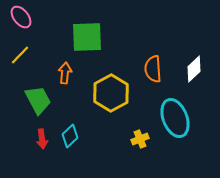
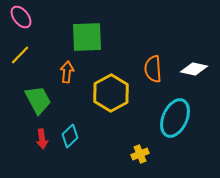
white diamond: rotated 56 degrees clockwise
orange arrow: moved 2 px right, 1 px up
cyan ellipse: rotated 45 degrees clockwise
yellow cross: moved 15 px down
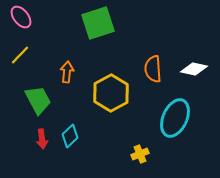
green square: moved 11 px right, 14 px up; rotated 16 degrees counterclockwise
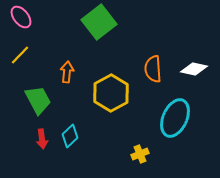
green square: moved 1 px right, 1 px up; rotated 20 degrees counterclockwise
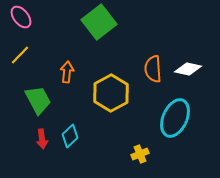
white diamond: moved 6 px left
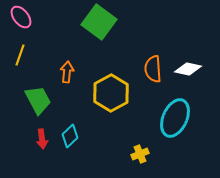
green square: rotated 16 degrees counterclockwise
yellow line: rotated 25 degrees counterclockwise
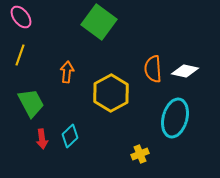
white diamond: moved 3 px left, 2 px down
green trapezoid: moved 7 px left, 3 px down
cyan ellipse: rotated 9 degrees counterclockwise
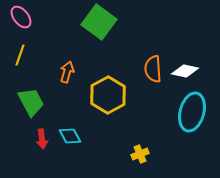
orange arrow: rotated 10 degrees clockwise
yellow hexagon: moved 3 px left, 2 px down
green trapezoid: moved 1 px up
cyan ellipse: moved 17 px right, 6 px up
cyan diamond: rotated 75 degrees counterclockwise
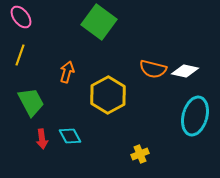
orange semicircle: rotated 72 degrees counterclockwise
cyan ellipse: moved 3 px right, 4 px down
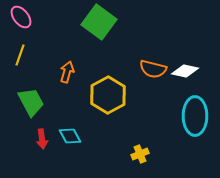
cyan ellipse: rotated 15 degrees counterclockwise
